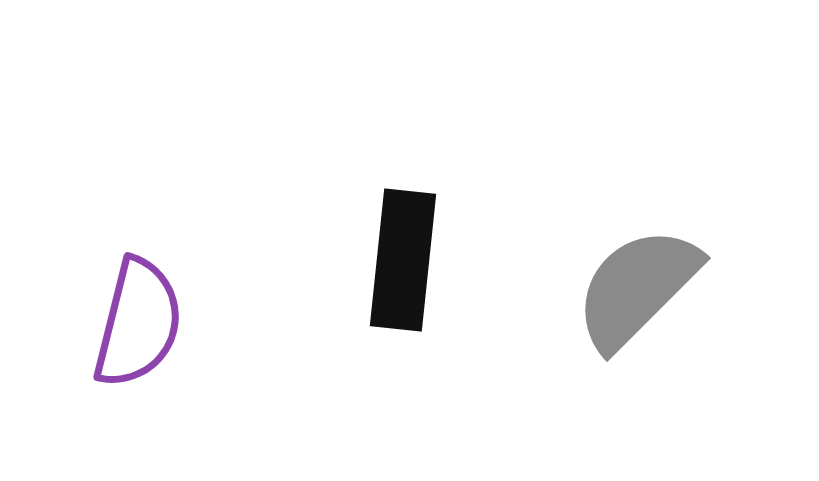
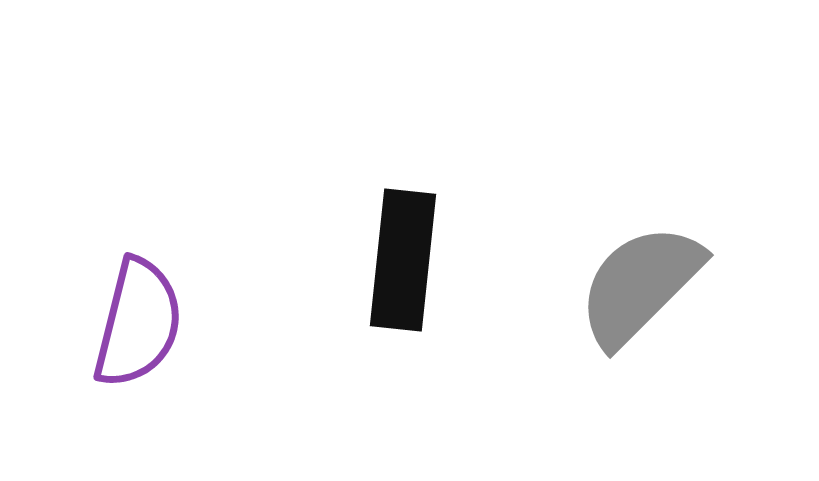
gray semicircle: moved 3 px right, 3 px up
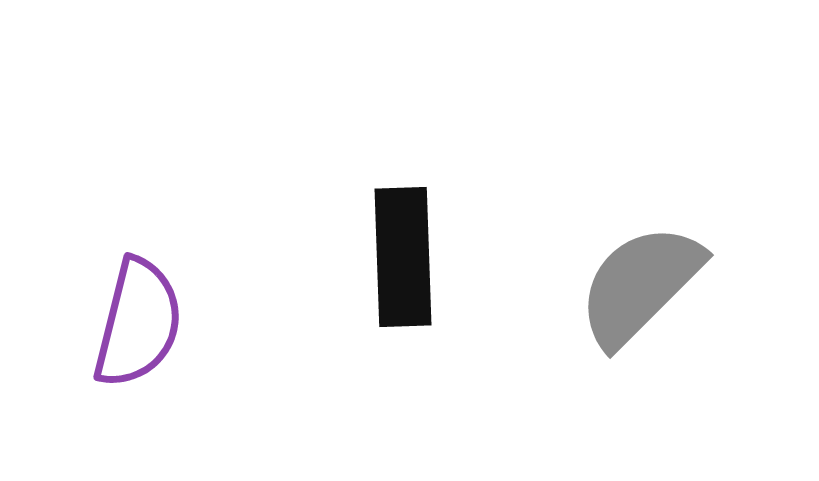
black rectangle: moved 3 px up; rotated 8 degrees counterclockwise
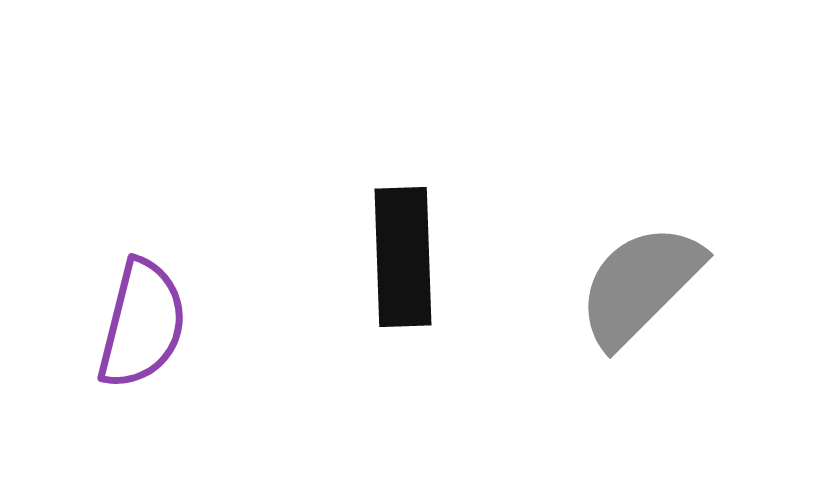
purple semicircle: moved 4 px right, 1 px down
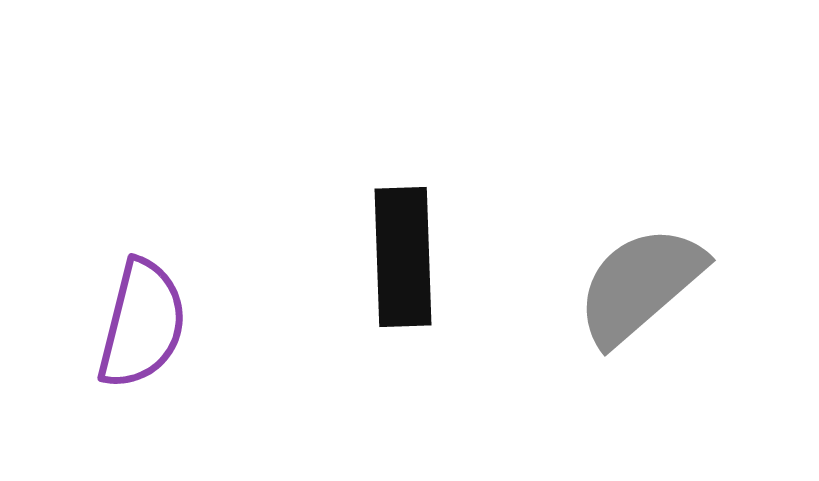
gray semicircle: rotated 4 degrees clockwise
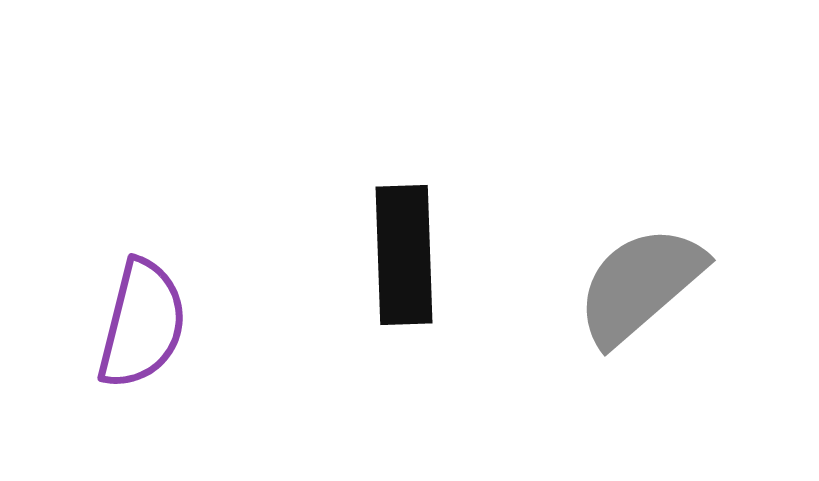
black rectangle: moved 1 px right, 2 px up
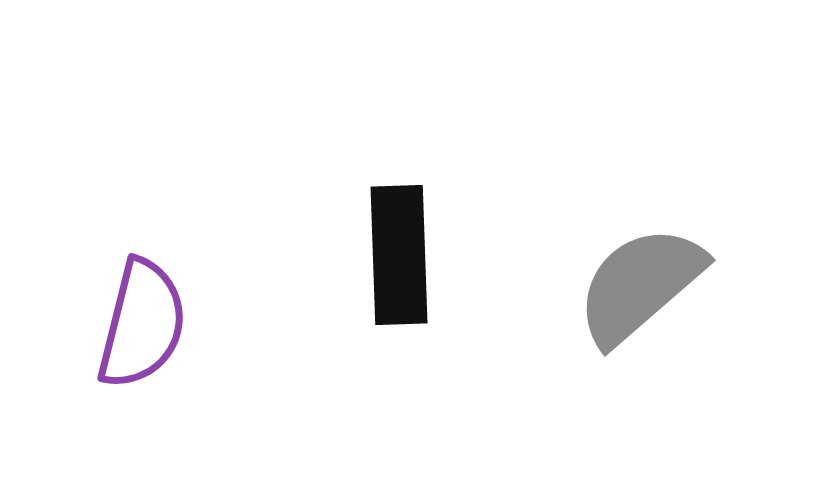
black rectangle: moved 5 px left
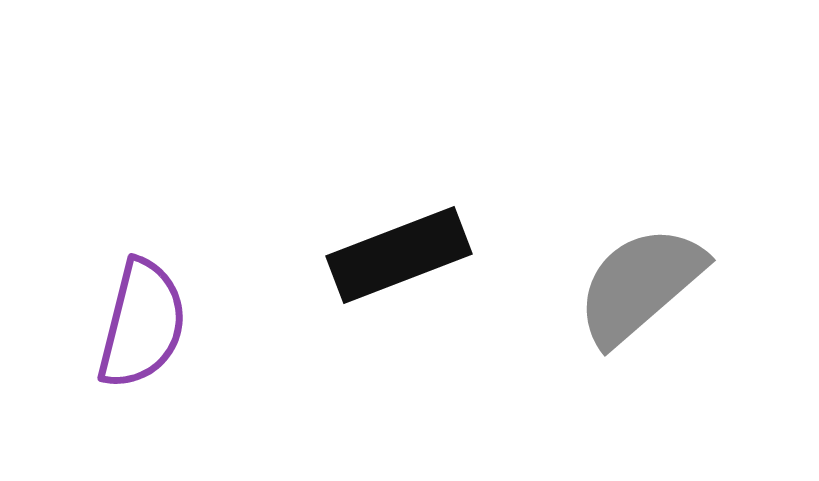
black rectangle: rotated 71 degrees clockwise
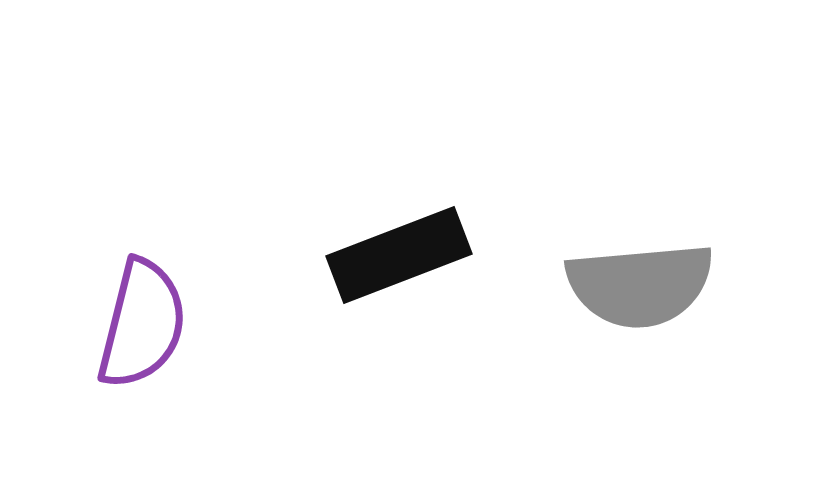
gray semicircle: rotated 144 degrees counterclockwise
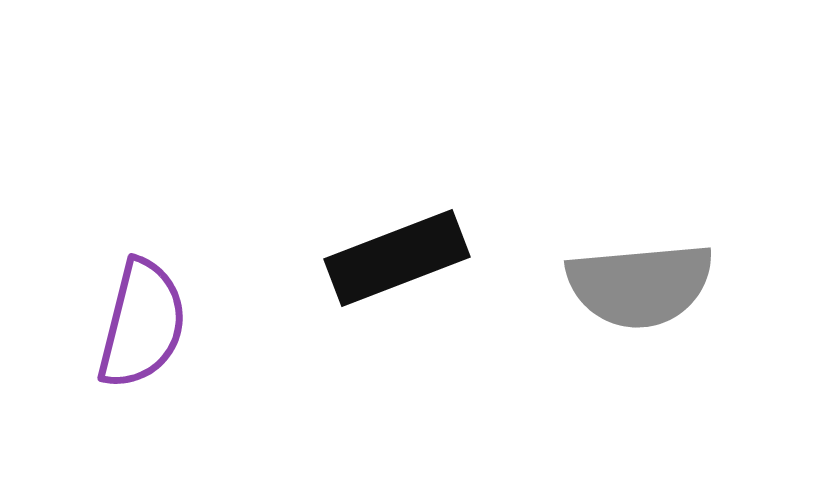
black rectangle: moved 2 px left, 3 px down
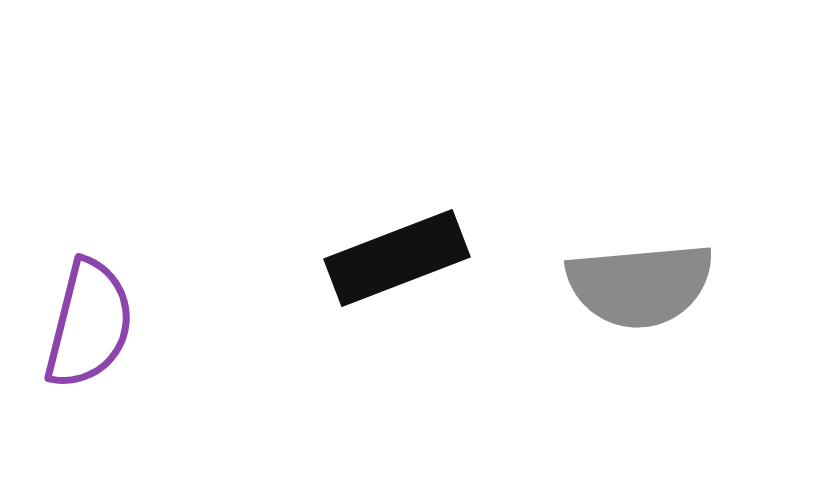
purple semicircle: moved 53 px left
